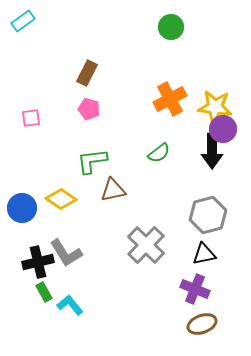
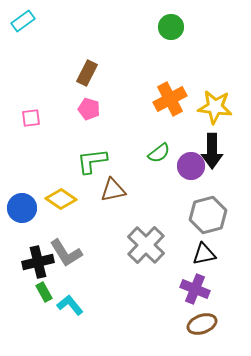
purple circle: moved 32 px left, 37 px down
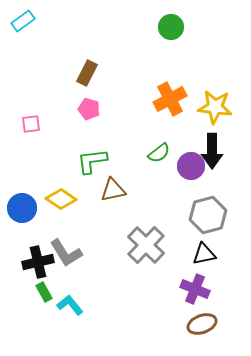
pink square: moved 6 px down
